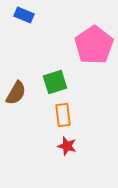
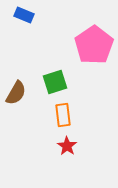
red star: rotated 18 degrees clockwise
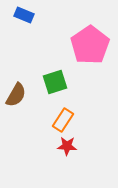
pink pentagon: moved 4 px left
brown semicircle: moved 2 px down
orange rectangle: moved 5 px down; rotated 40 degrees clockwise
red star: rotated 30 degrees counterclockwise
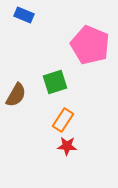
pink pentagon: rotated 15 degrees counterclockwise
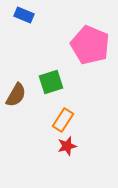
green square: moved 4 px left
red star: rotated 18 degrees counterclockwise
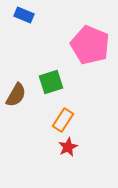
red star: moved 1 px right, 1 px down; rotated 12 degrees counterclockwise
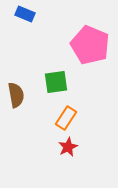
blue rectangle: moved 1 px right, 1 px up
green square: moved 5 px right; rotated 10 degrees clockwise
brown semicircle: rotated 40 degrees counterclockwise
orange rectangle: moved 3 px right, 2 px up
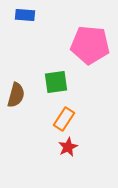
blue rectangle: moved 1 px down; rotated 18 degrees counterclockwise
pink pentagon: rotated 18 degrees counterclockwise
brown semicircle: rotated 25 degrees clockwise
orange rectangle: moved 2 px left, 1 px down
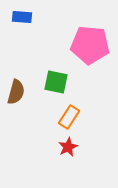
blue rectangle: moved 3 px left, 2 px down
green square: rotated 20 degrees clockwise
brown semicircle: moved 3 px up
orange rectangle: moved 5 px right, 2 px up
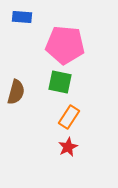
pink pentagon: moved 25 px left
green square: moved 4 px right
